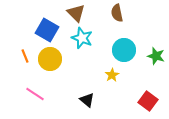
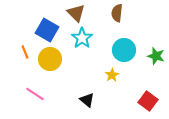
brown semicircle: rotated 18 degrees clockwise
cyan star: rotated 15 degrees clockwise
orange line: moved 4 px up
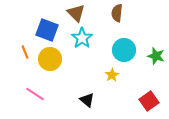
blue square: rotated 10 degrees counterclockwise
red square: moved 1 px right; rotated 18 degrees clockwise
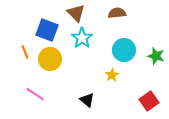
brown semicircle: rotated 78 degrees clockwise
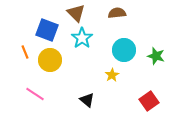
yellow circle: moved 1 px down
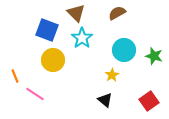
brown semicircle: rotated 24 degrees counterclockwise
orange line: moved 10 px left, 24 px down
green star: moved 2 px left
yellow circle: moved 3 px right
black triangle: moved 18 px right
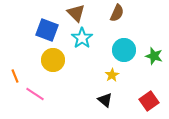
brown semicircle: rotated 144 degrees clockwise
